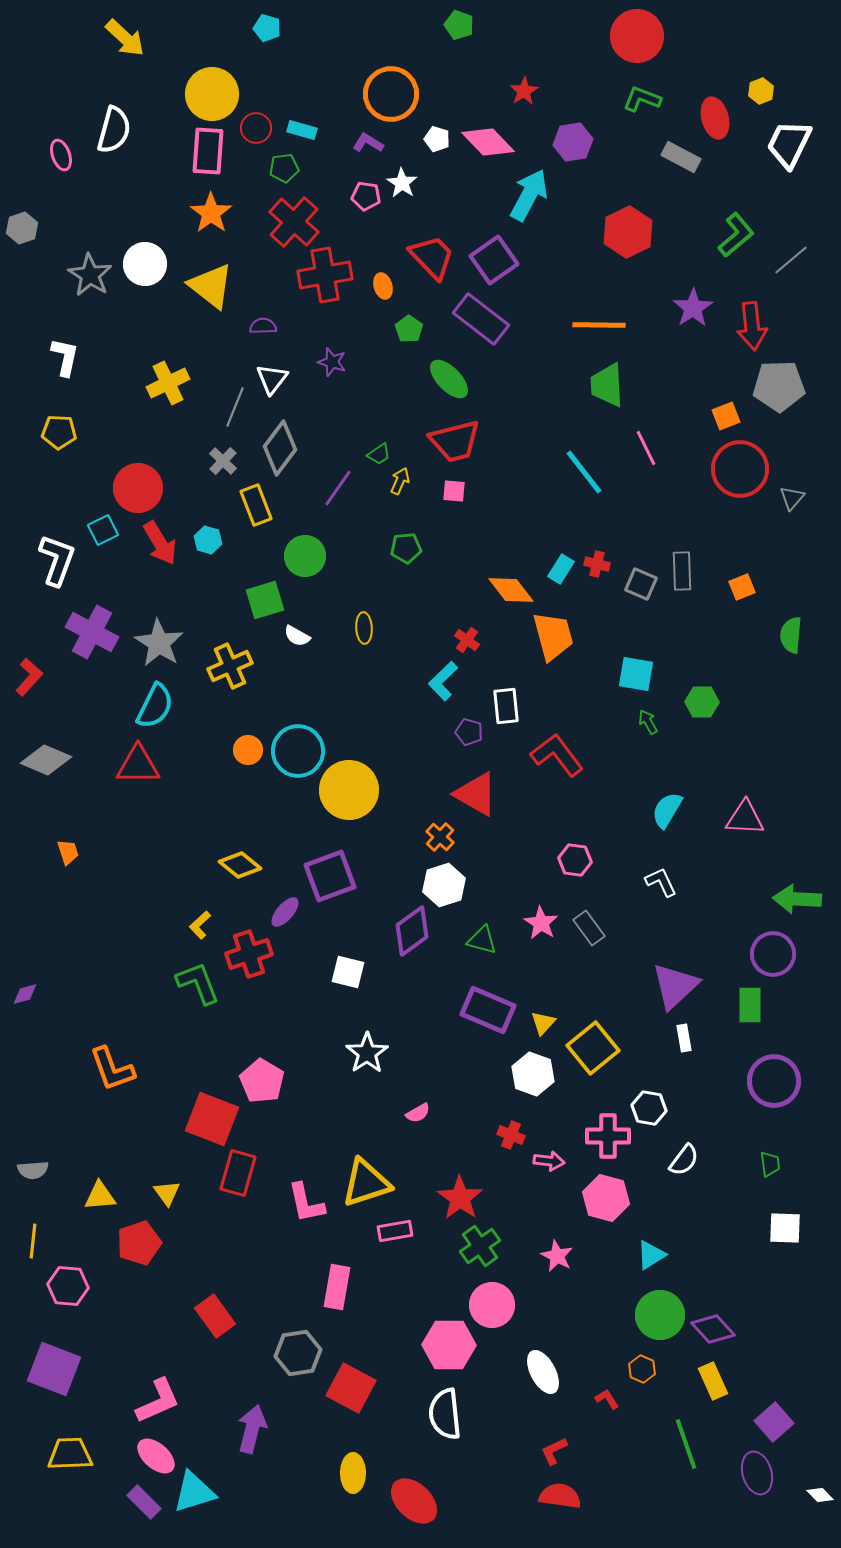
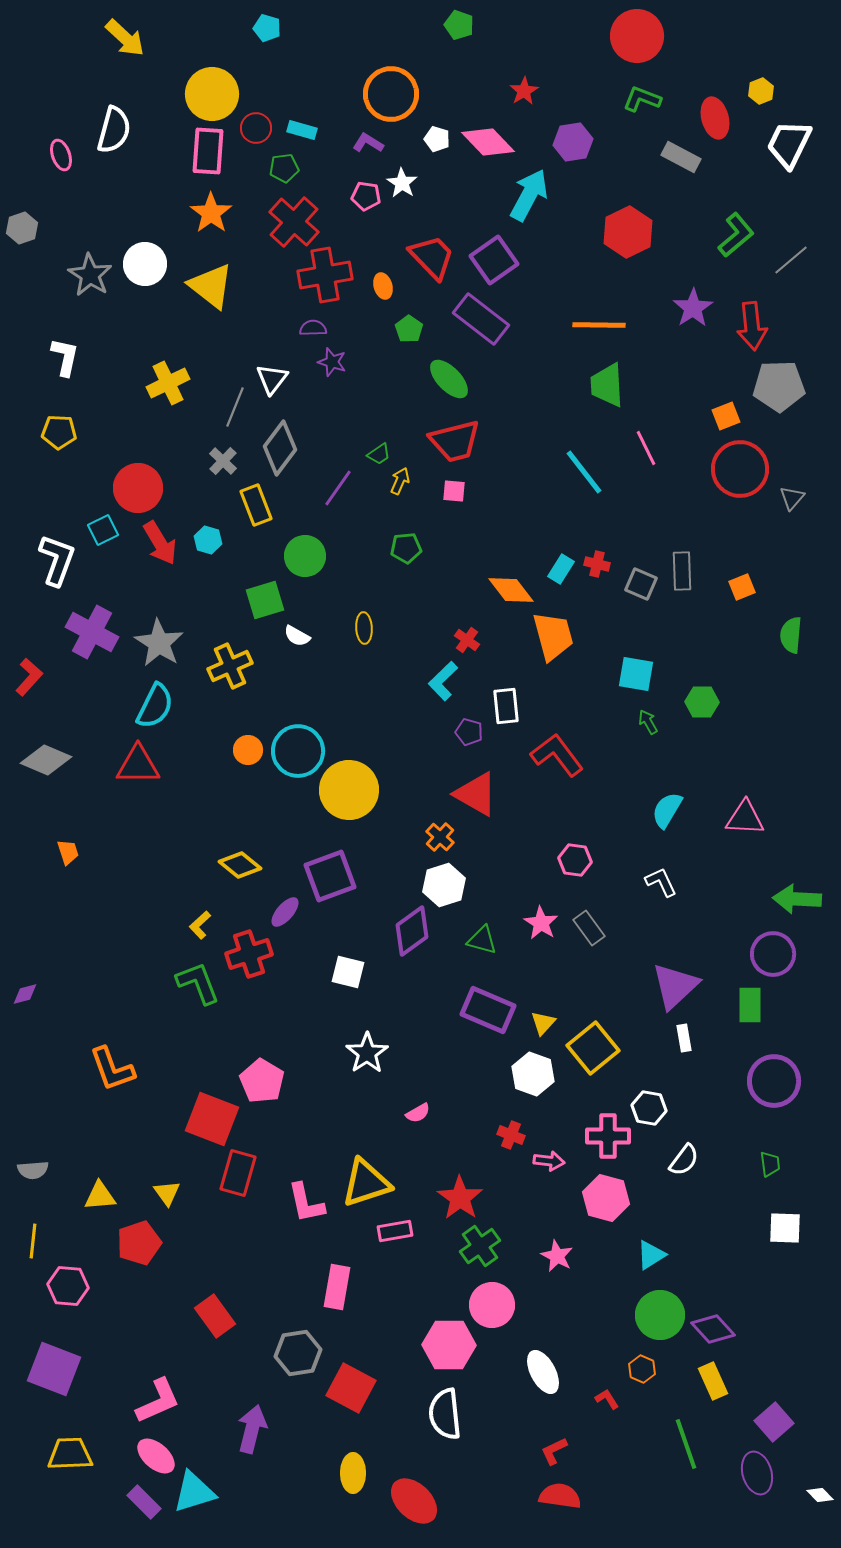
purple semicircle at (263, 326): moved 50 px right, 2 px down
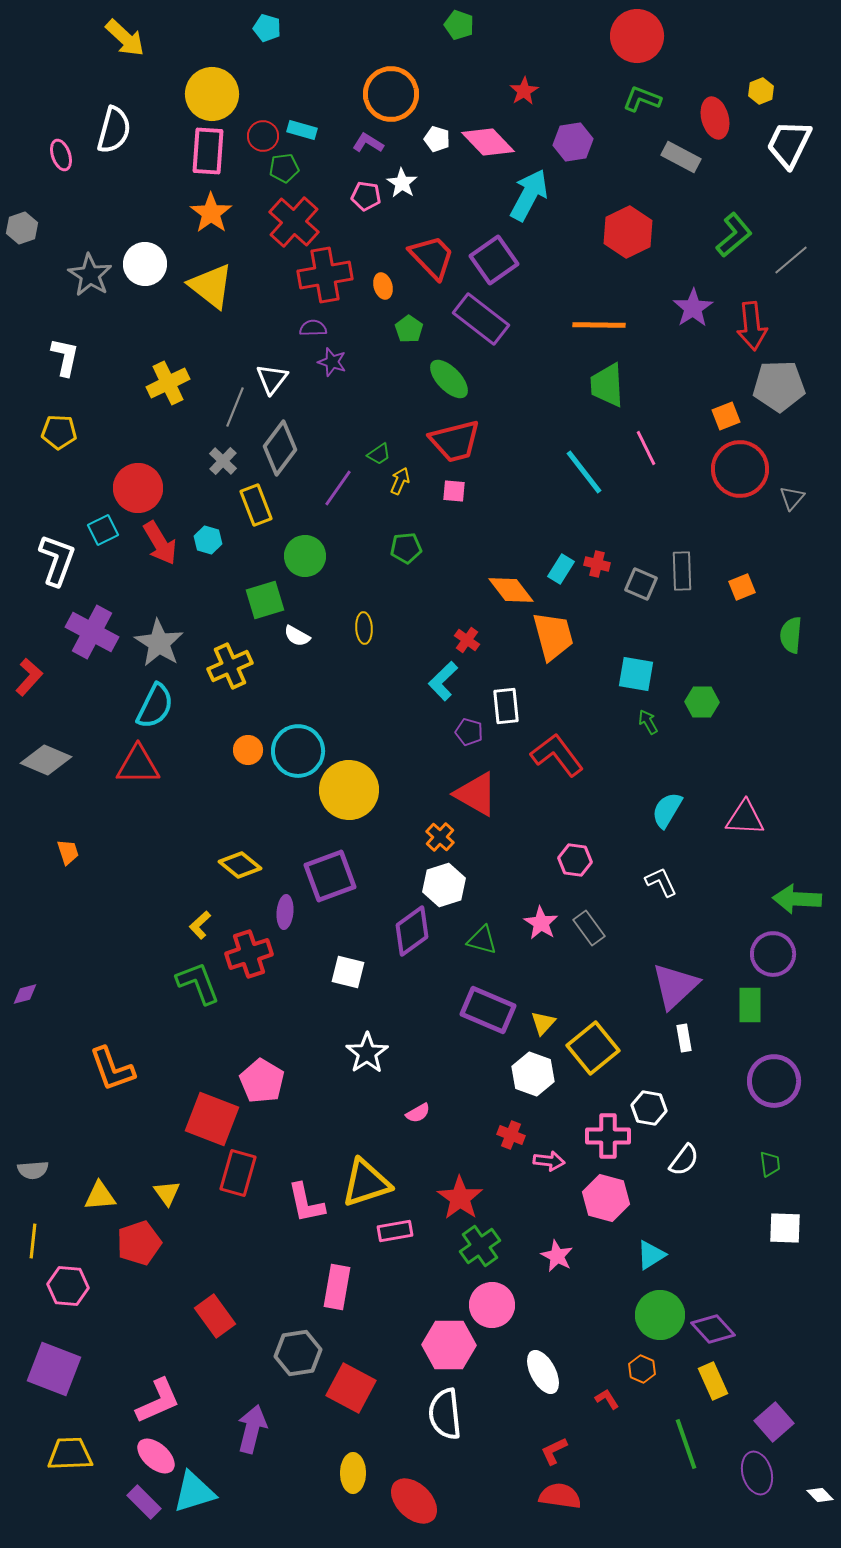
red circle at (256, 128): moved 7 px right, 8 px down
green L-shape at (736, 235): moved 2 px left
purple ellipse at (285, 912): rotated 36 degrees counterclockwise
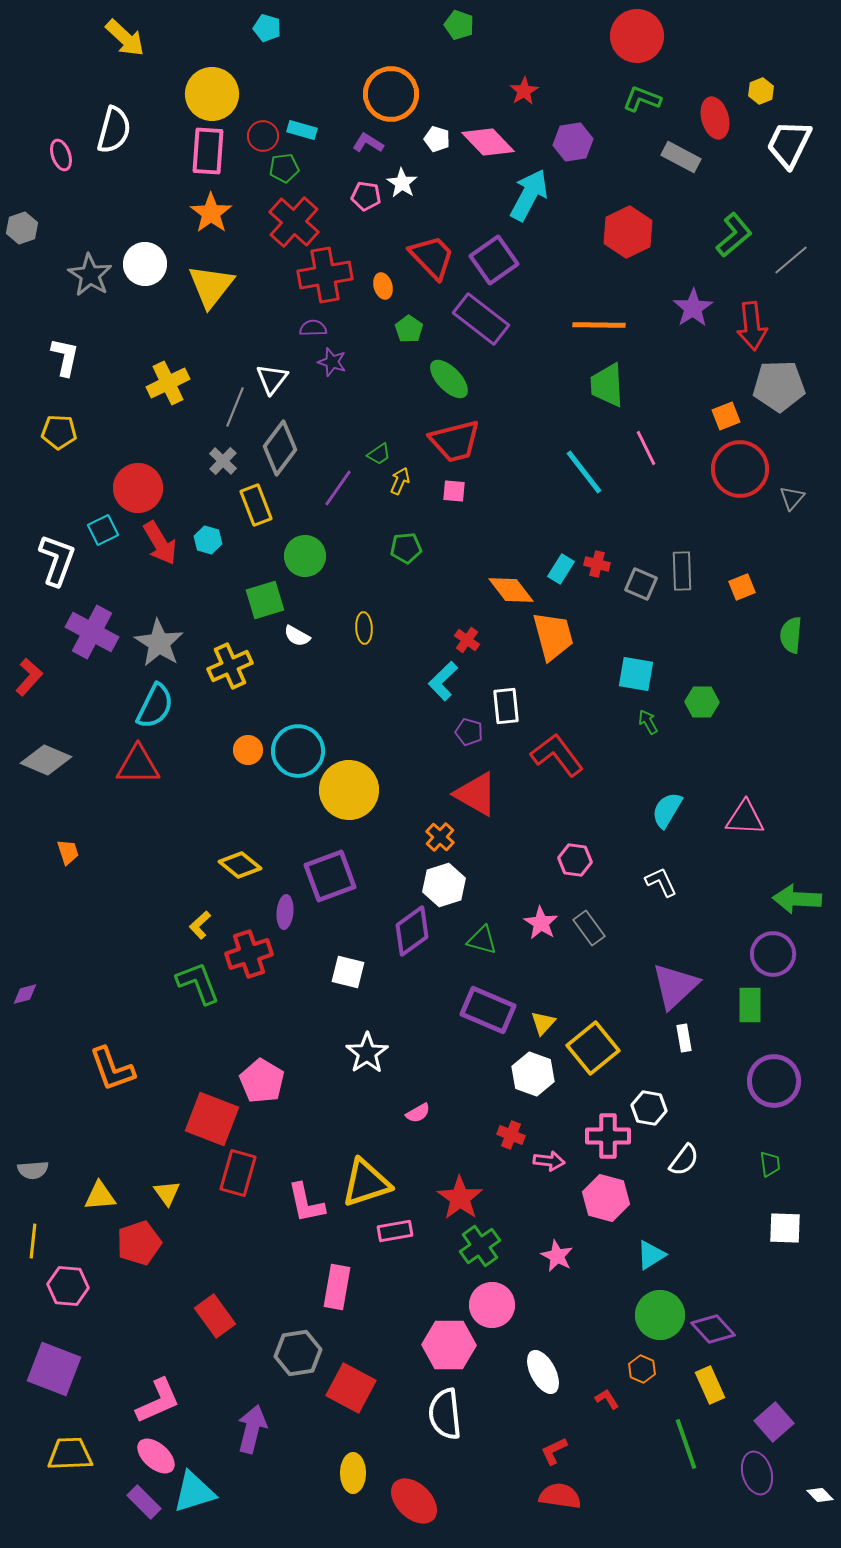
yellow triangle at (211, 286): rotated 30 degrees clockwise
yellow rectangle at (713, 1381): moved 3 px left, 4 px down
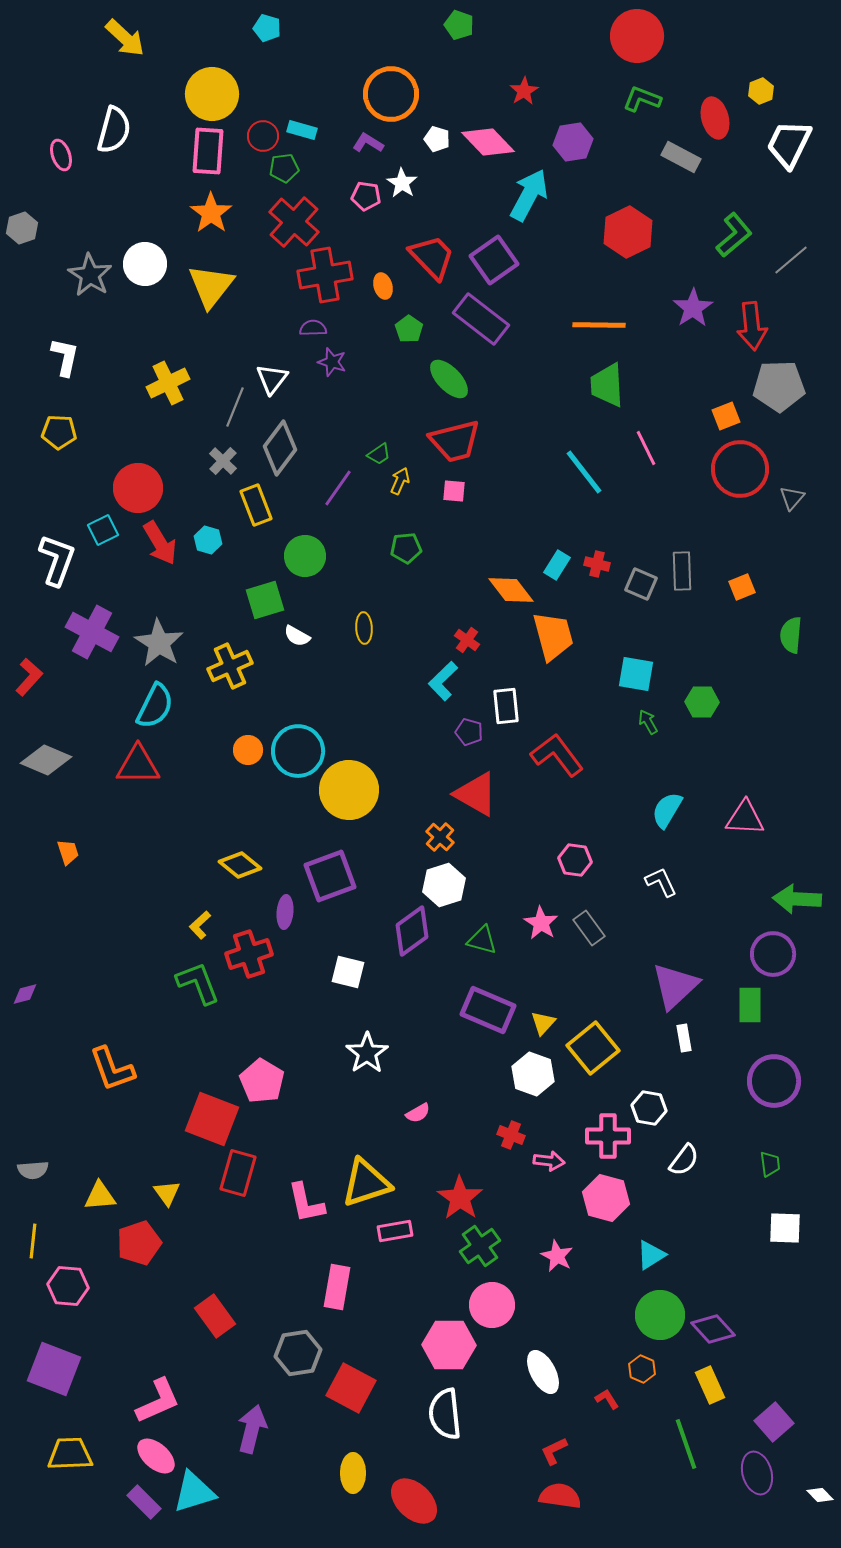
cyan rectangle at (561, 569): moved 4 px left, 4 px up
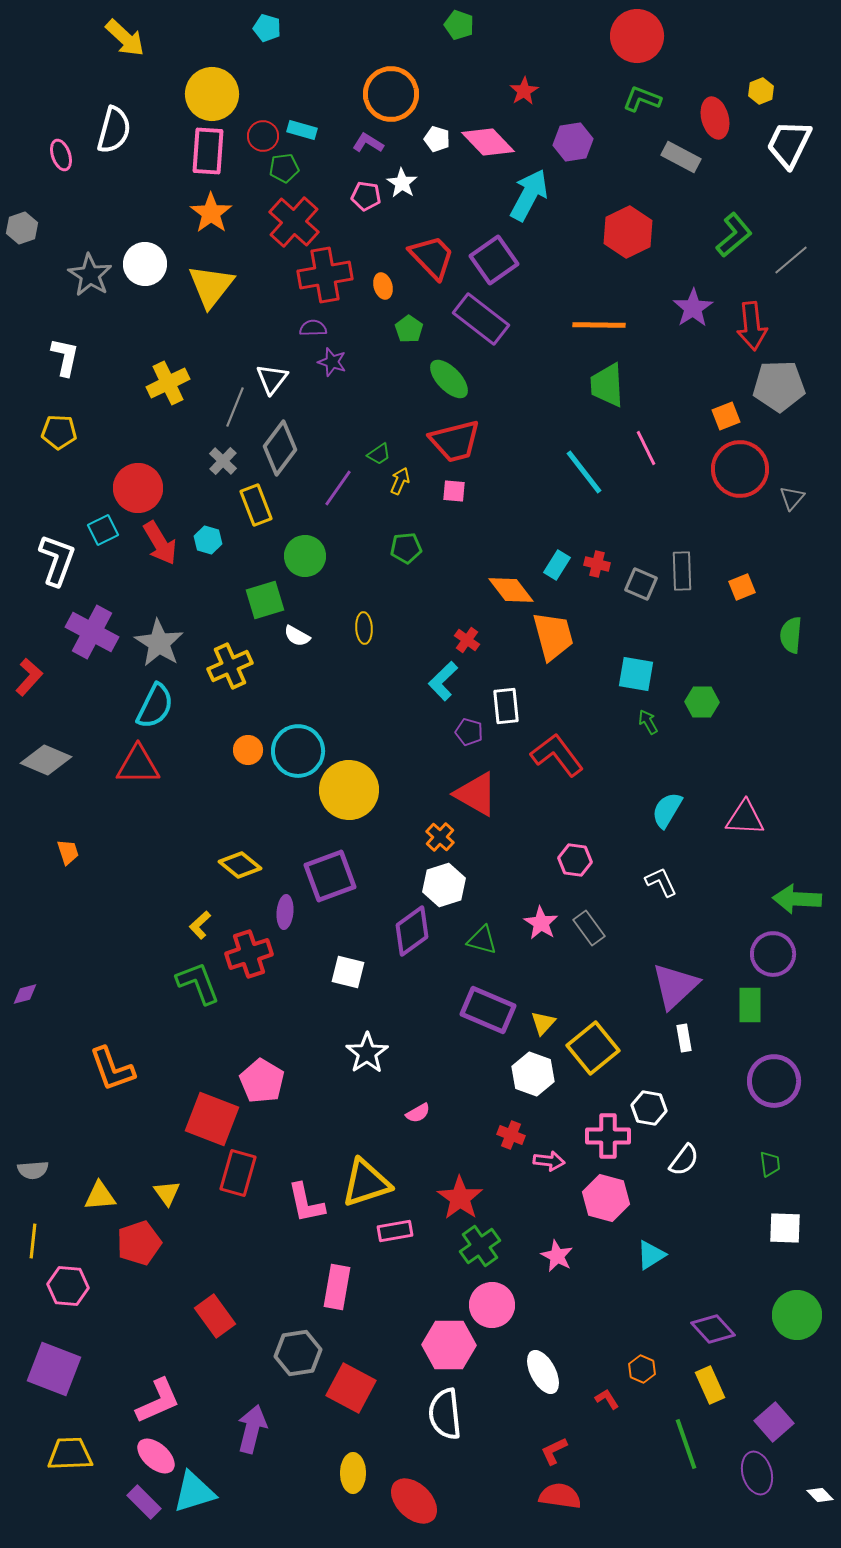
green circle at (660, 1315): moved 137 px right
